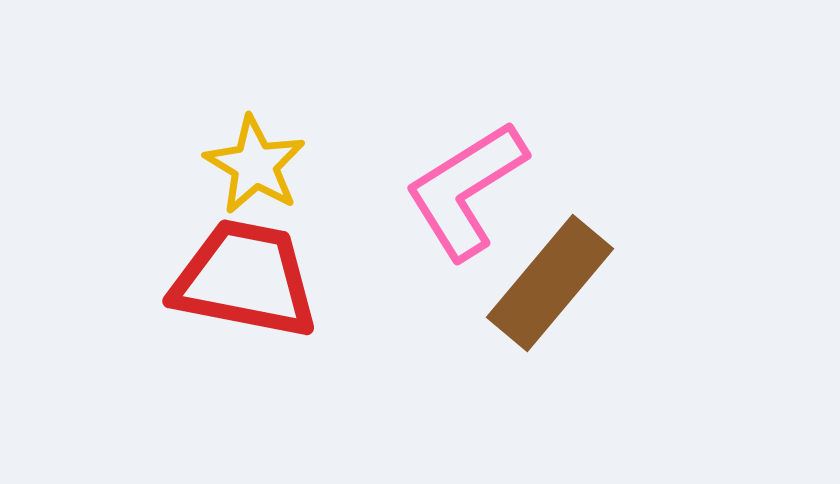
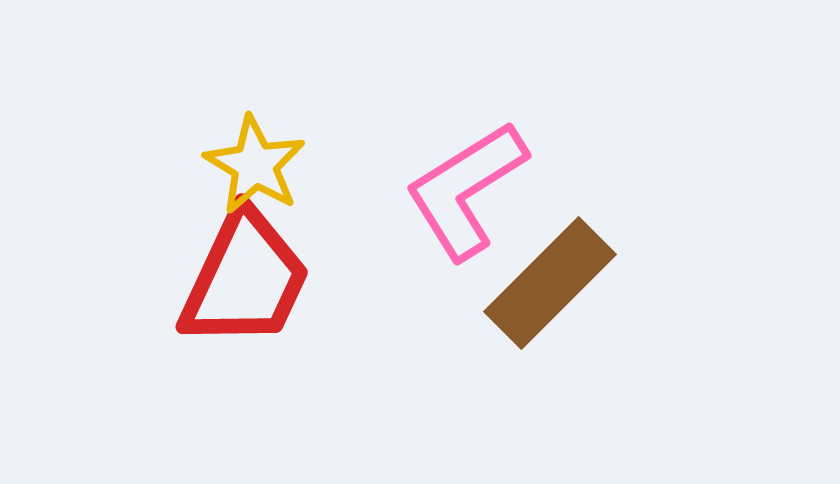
red trapezoid: rotated 104 degrees clockwise
brown rectangle: rotated 5 degrees clockwise
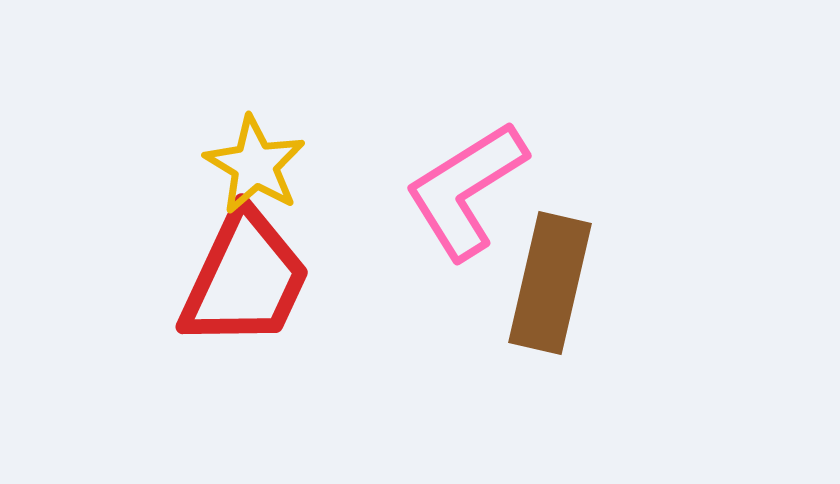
brown rectangle: rotated 32 degrees counterclockwise
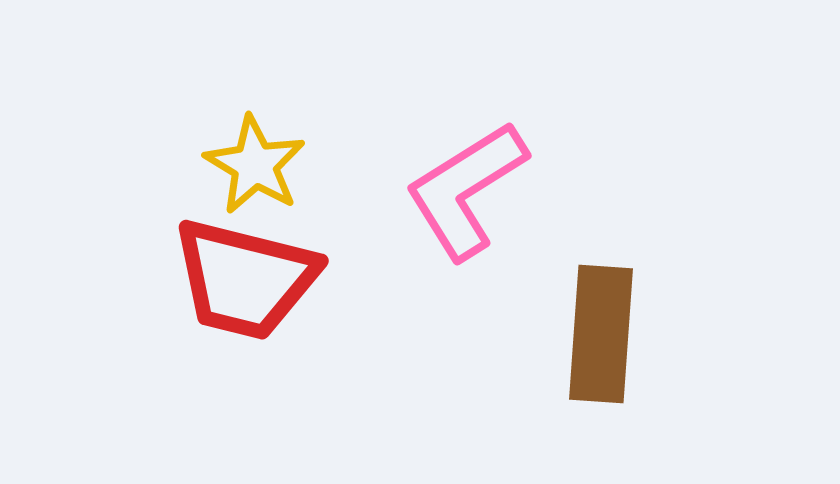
red trapezoid: rotated 79 degrees clockwise
brown rectangle: moved 51 px right, 51 px down; rotated 9 degrees counterclockwise
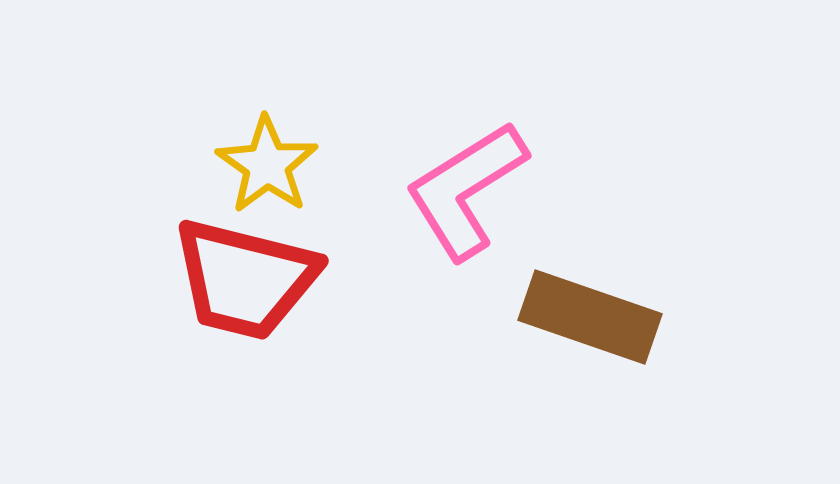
yellow star: moved 12 px right; rotated 4 degrees clockwise
brown rectangle: moved 11 px left, 17 px up; rotated 75 degrees counterclockwise
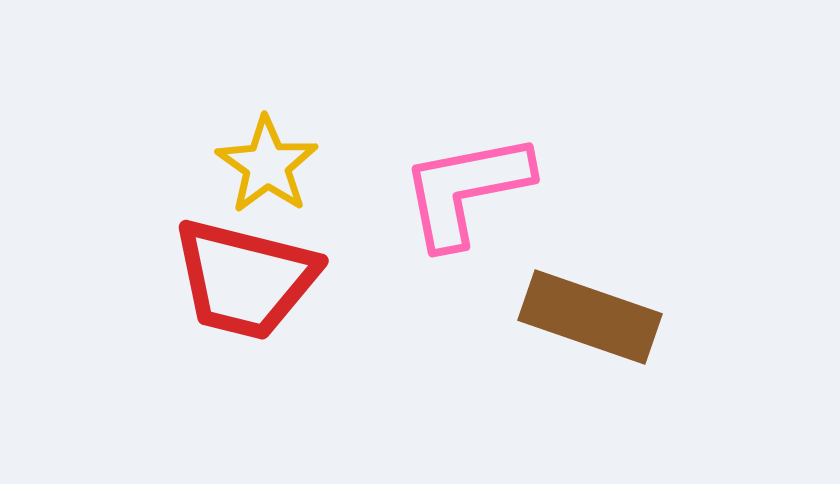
pink L-shape: rotated 21 degrees clockwise
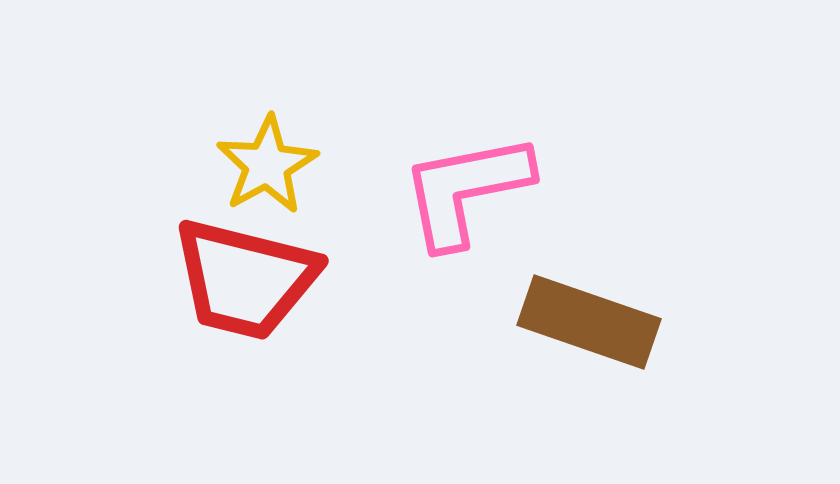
yellow star: rotated 8 degrees clockwise
brown rectangle: moved 1 px left, 5 px down
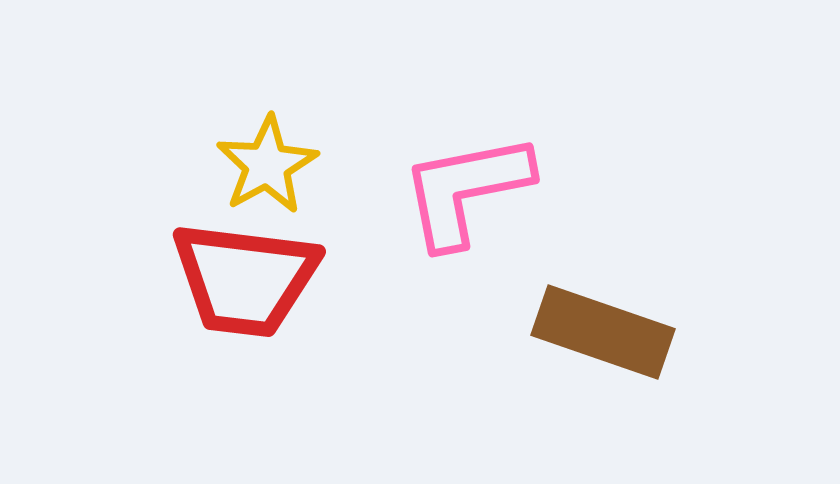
red trapezoid: rotated 7 degrees counterclockwise
brown rectangle: moved 14 px right, 10 px down
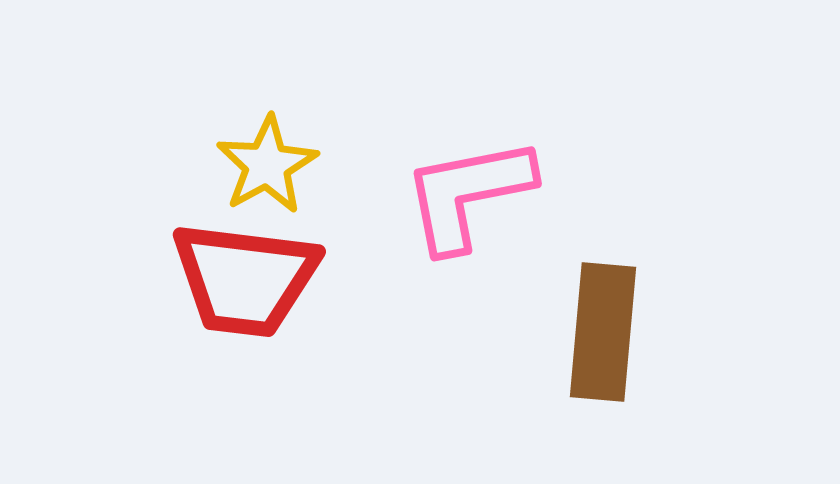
pink L-shape: moved 2 px right, 4 px down
brown rectangle: rotated 76 degrees clockwise
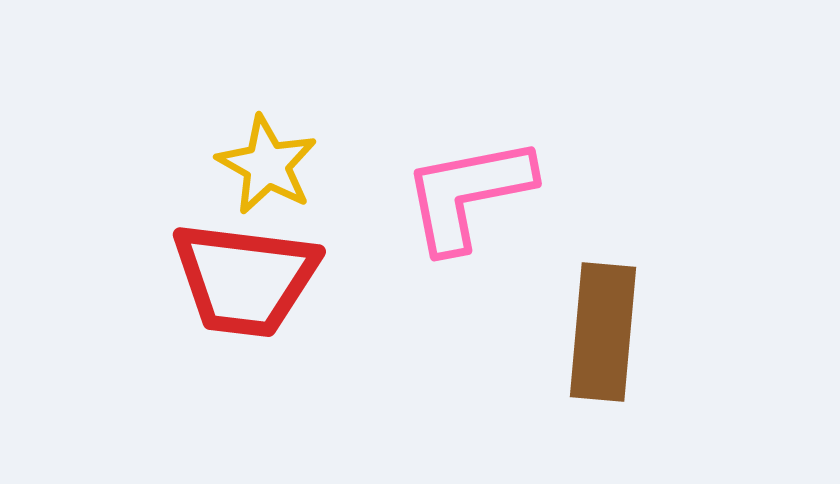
yellow star: rotated 14 degrees counterclockwise
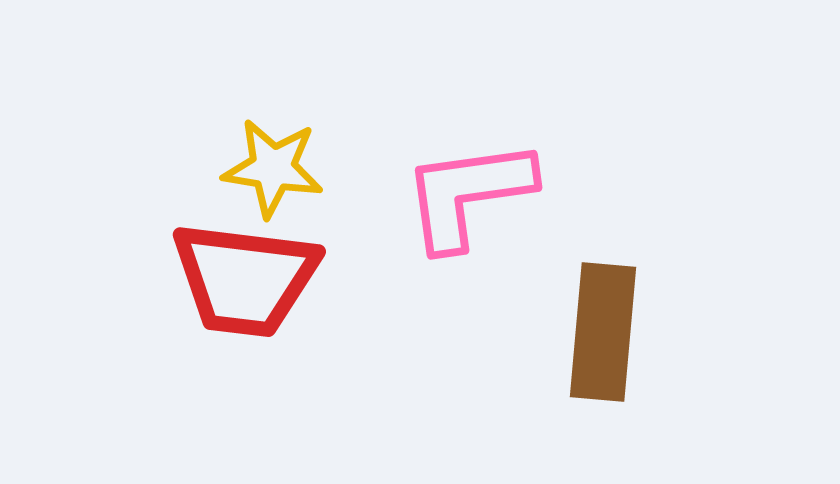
yellow star: moved 6 px right, 3 px down; rotated 20 degrees counterclockwise
pink L-shape: rotated 3 degrees clockwise
